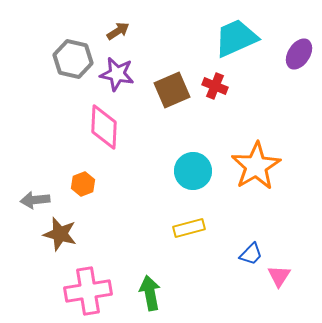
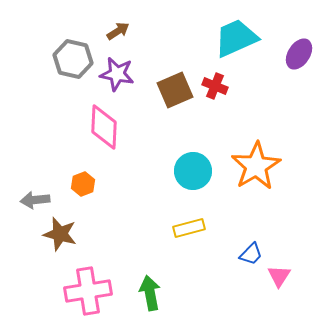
brown square: moved 3 px right
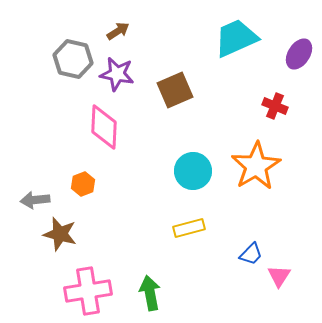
red cross: moved 60 px right, 20 px down
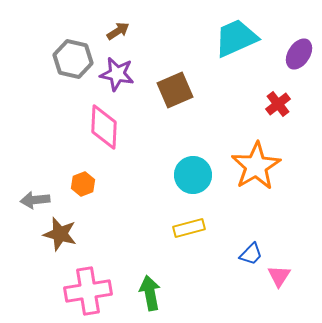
red cross: moved 3 px right, 2 px up; rotated 30 degrees clockwise
cyan circle: moved 4 px down
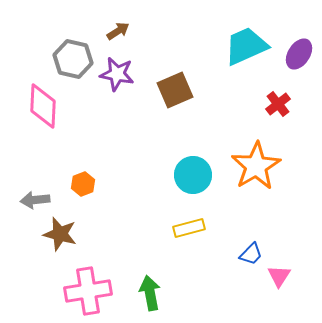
cyan trapezoid: moved 10 px right, 8 px down
pink diamond: moved 61 px left, 21 px up
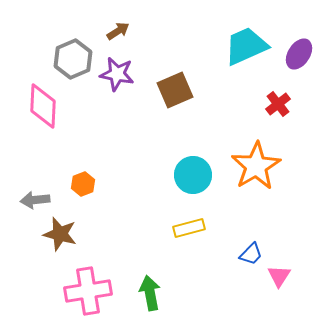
gray hexagon: rotated 24 degrees clockwise
